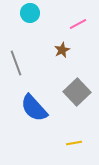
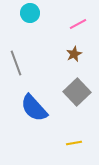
brown star: moved 12 px right, 4 px down
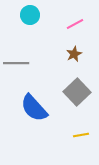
cyan circle: moved 2 px down
pink line: moved 3 px left
gray line: rotated 70 degrees counterclockwise
yellow line: moved 7 px right, 8 px up
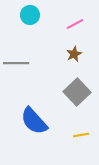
blue semicircle: moved 13 px down
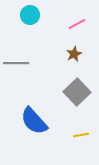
pink line: moved 2 px right
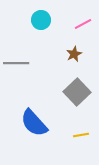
cyan circle: moved 11 px right, 5 px down
pink line: moved 6 px right
blue semicircle: moved 2 px down
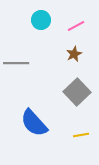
pink line: moved 7 px left, 2 px down
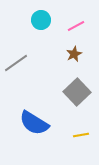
gray line: rotated 35 degrees counterclockwise
blue semicircle: rotated 16 degrees counterclockwise
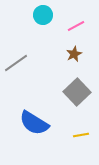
cyan circle: moved 2 px right, 5 px up
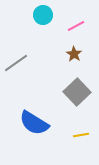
brown star: rotated 14 degrees counterclockwise
